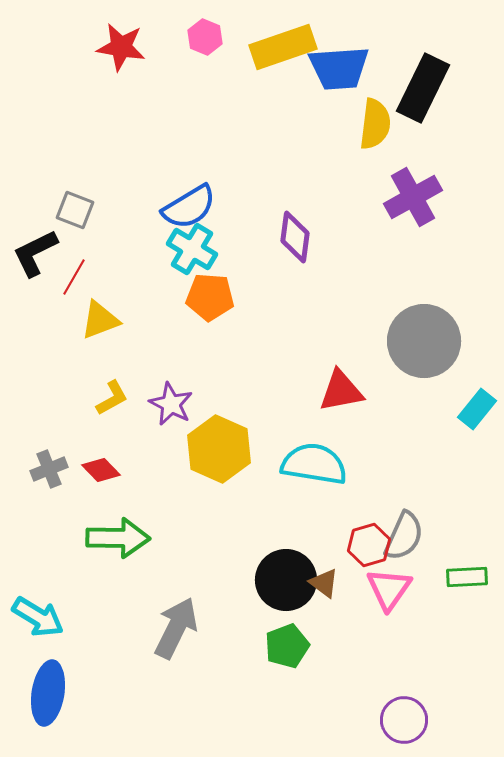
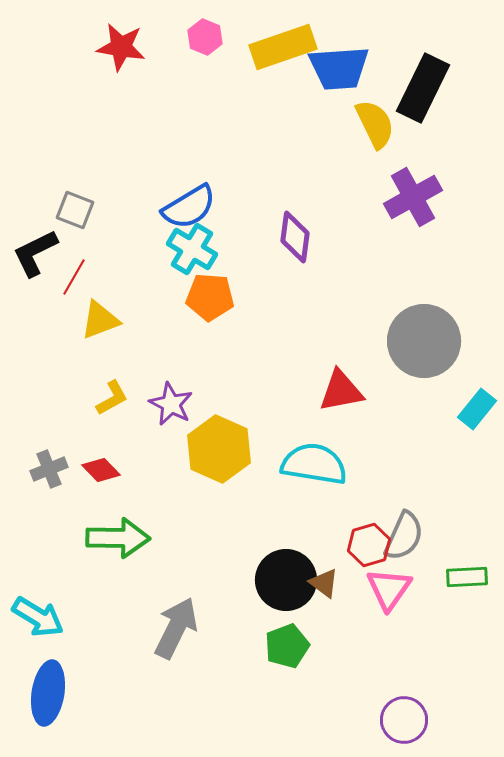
yellow semicircle: rotated 33 degrees counterclockwise
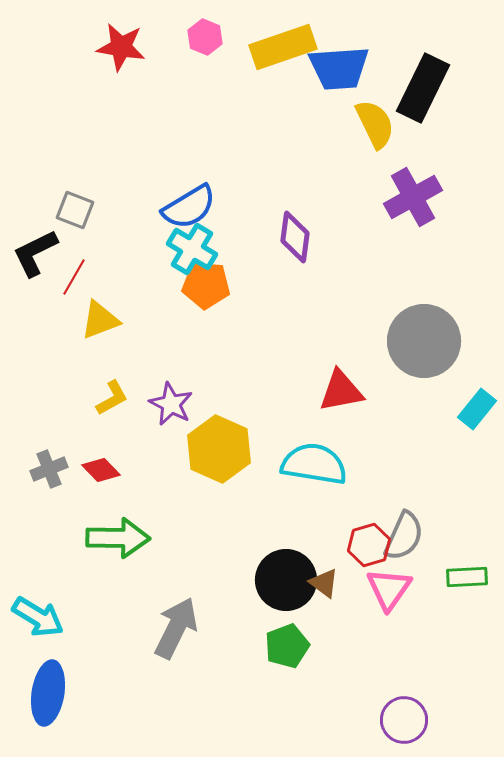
orange pentagon: moved 4 px left, 12 px up
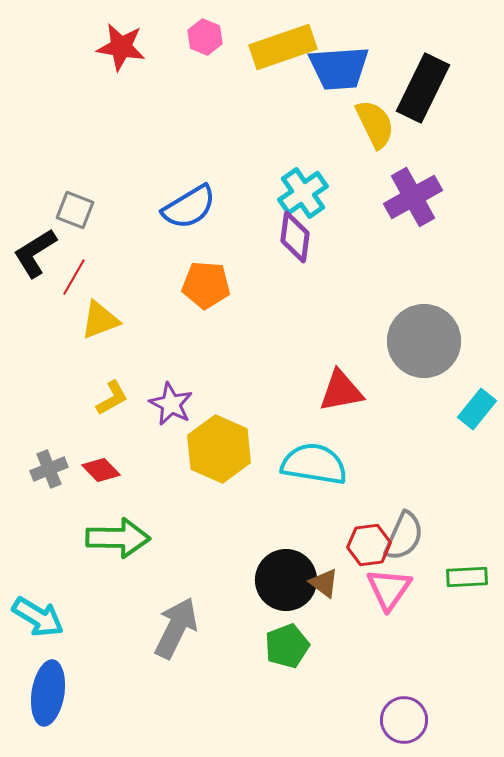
cyan cross: moved 111 px right, 56 px up; rotated 24 degrees clockwise
black L-shape: rotated 6 degrees counterclockwise
red hexagon: rotated 9 degrees clockwise
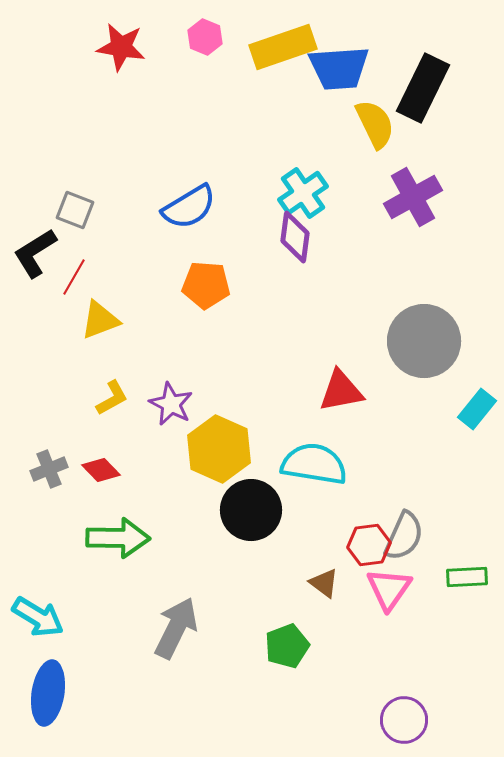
black circle: moved 35 px left, 70 px up
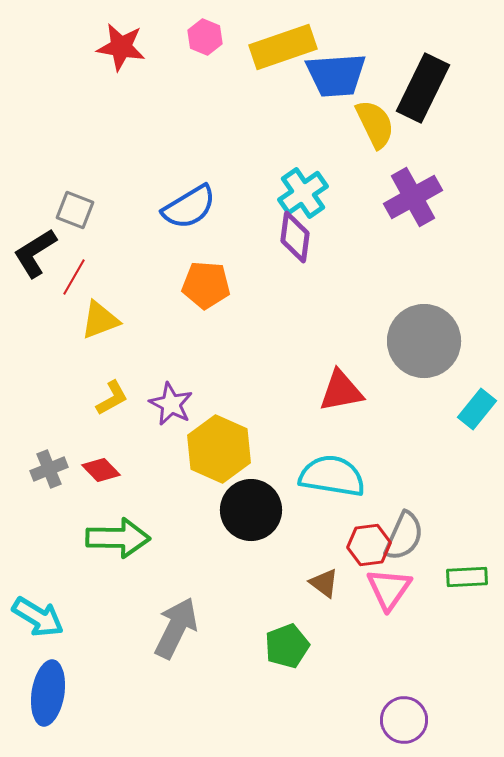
blue trapezoid: moved 3 px left, 7 px down
cyan semicircle: moved 18 px right, 12 px down
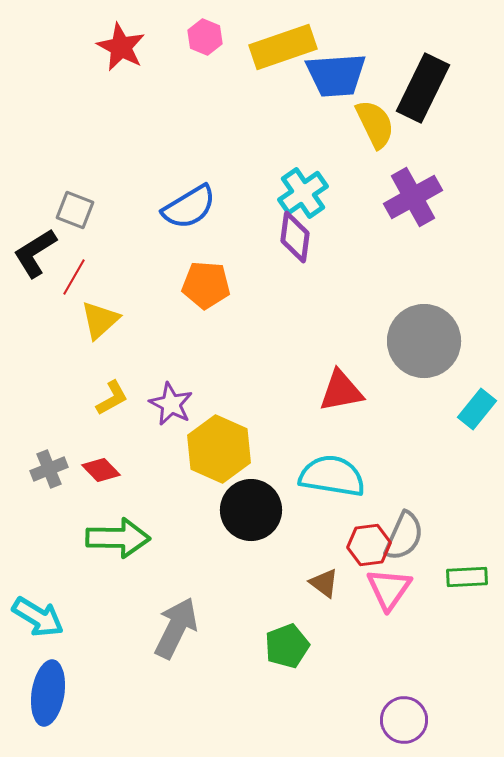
red star: rotated 18 degrees clockwise
yellow triangle: rotated 21 degrees counterclockwise
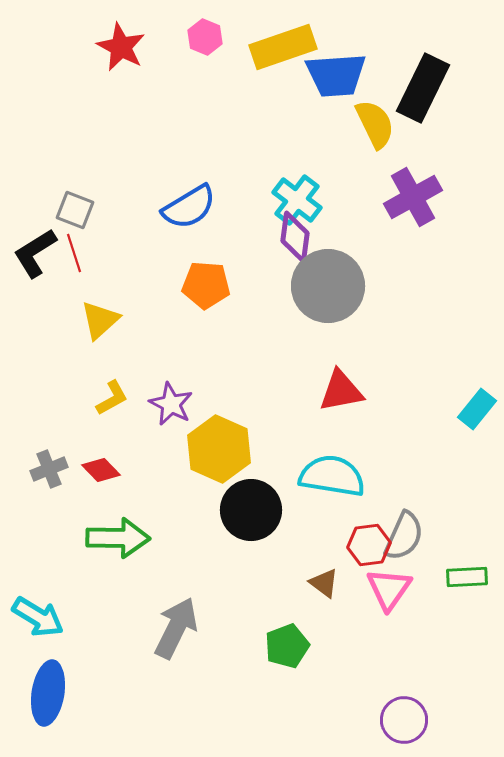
cyan cross: moved 6 px left, 7 px down; rotated 18 degrees counterclockwise
red line: moved 24 px up; rotated 48 degrees counterclockwise
gray circle: moved 96 px left, 55 px up
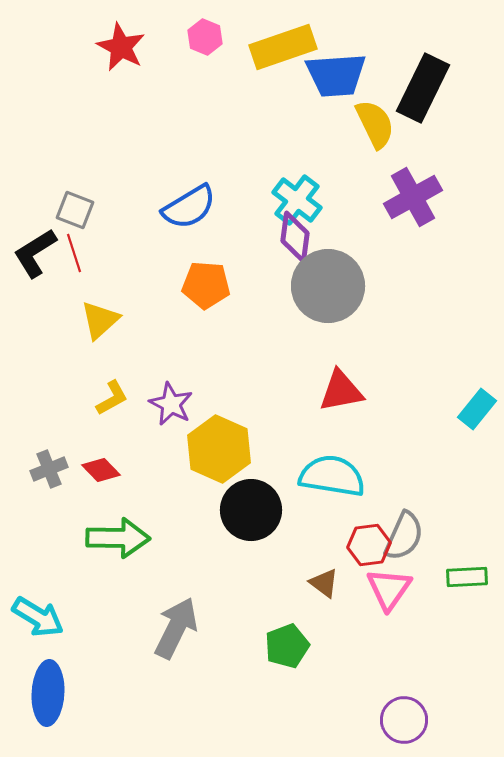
blue ellipse: rotated 6 degrees counterclockwise
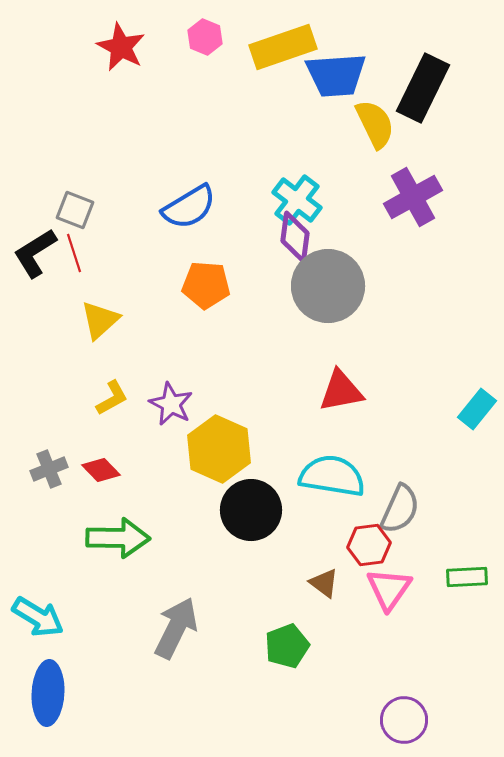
gray semicircle: moved 4 px left, 27 px up
